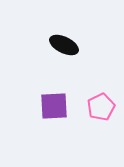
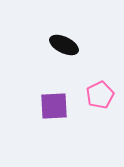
pink pentagon: moved 1 px left, 12 px up
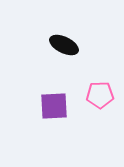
pink pentagon: rotated 24 degrees clockwise
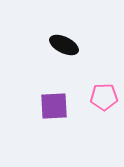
pink pentagon: moved 4 px right, 2 px down
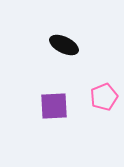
pink pentagon: rotated 20 degrees counterclockwise
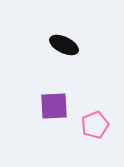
pink pentagon: moved 9 px left, 28 px down
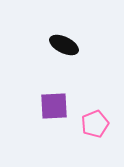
pink pentagon: moved 1 px up
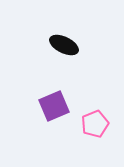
purple square: rotated 20 degrees counterclockwise
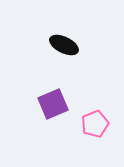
purple square: moved 1 px left, 2 px up
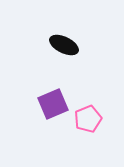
pink pentagon: moved 7 px left, 5 px up
